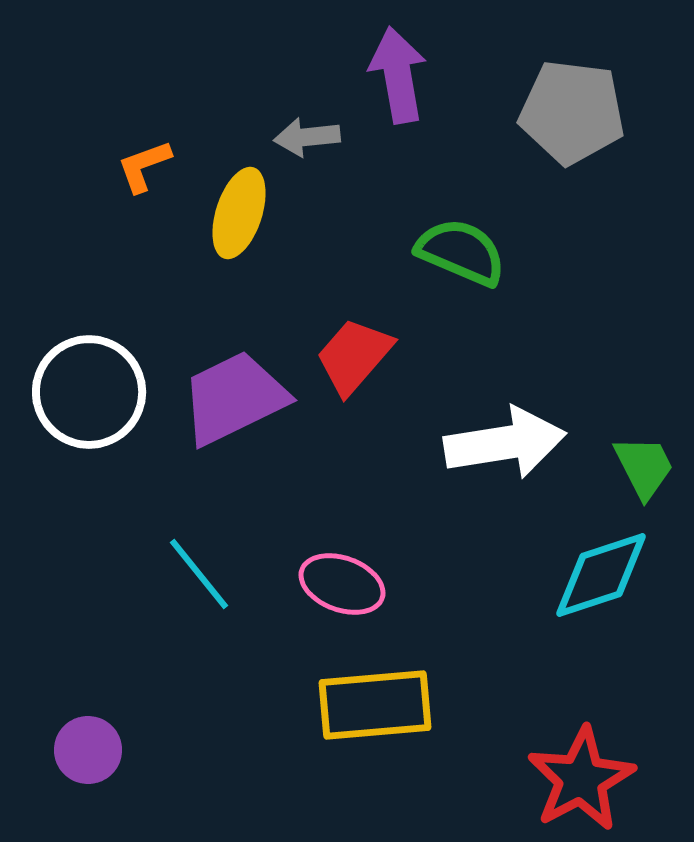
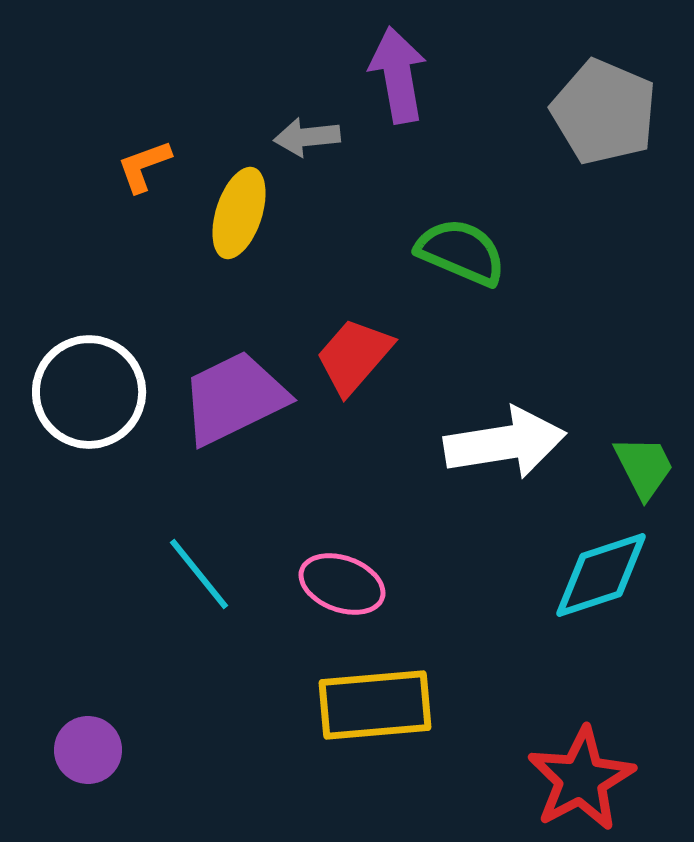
gray pentagon: moved 32 px right; rotated 16 degrees clockwise
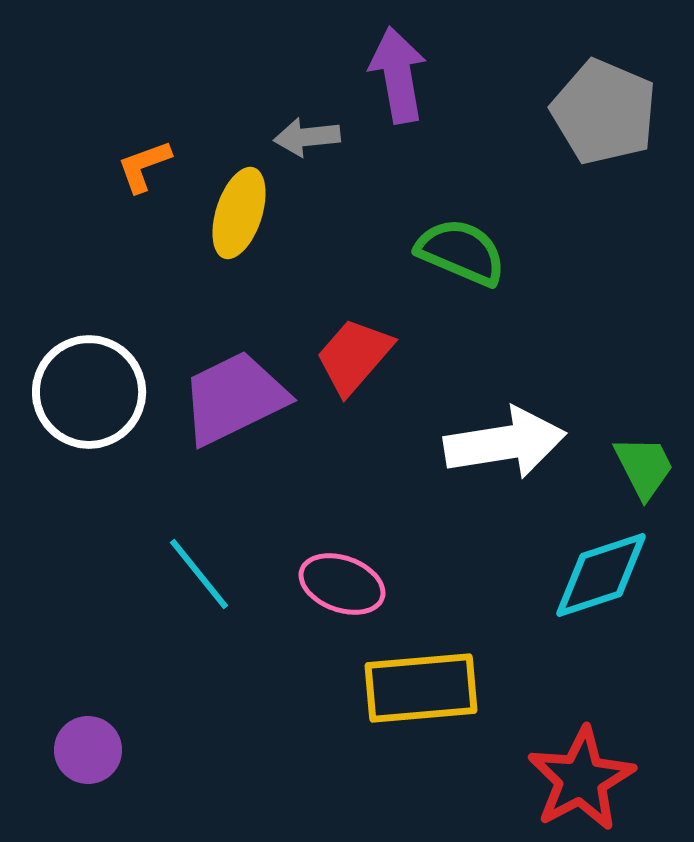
yellow rectangle: moved 46 px right, 17 px up
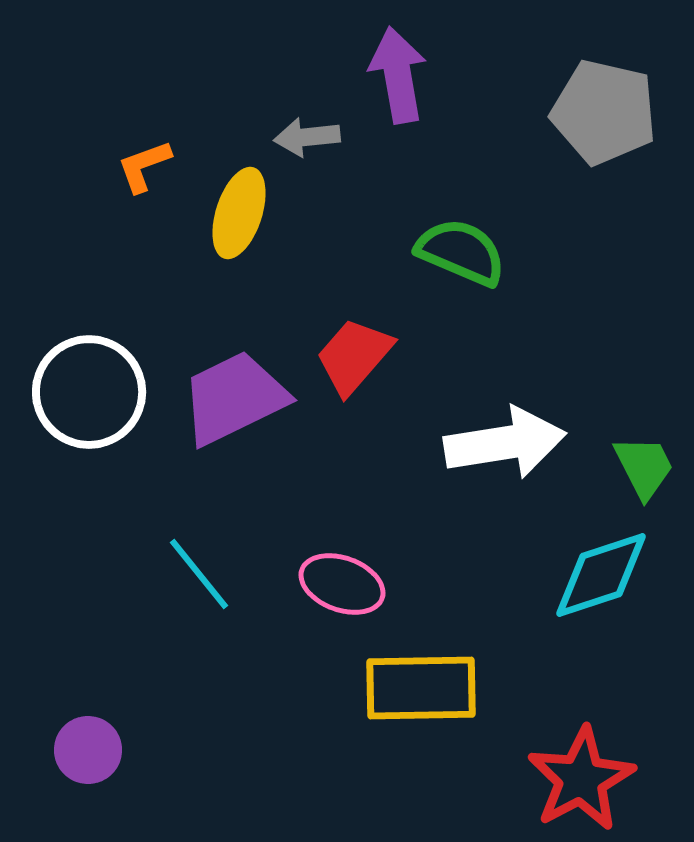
gray pentagon: rotated 10 degrees counterclockwise
yellow rectangle: rotated 4 degrees clockwise
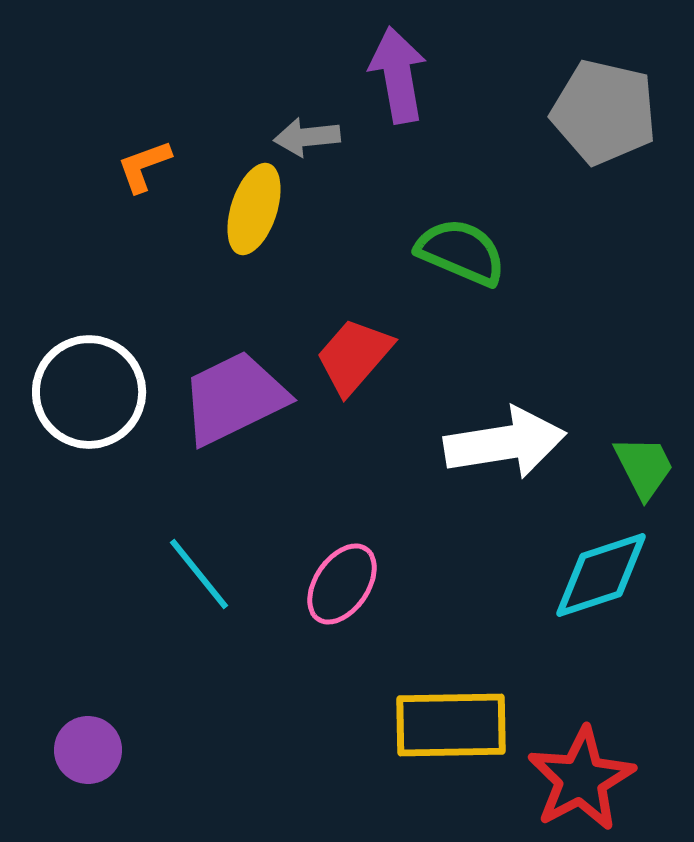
yellow ellipse: moved 15 px right, 4 px up
pink ellipse: rotated 76 degrees counterclockwise
yellow rectangle: moved 30 px right, 37 px down
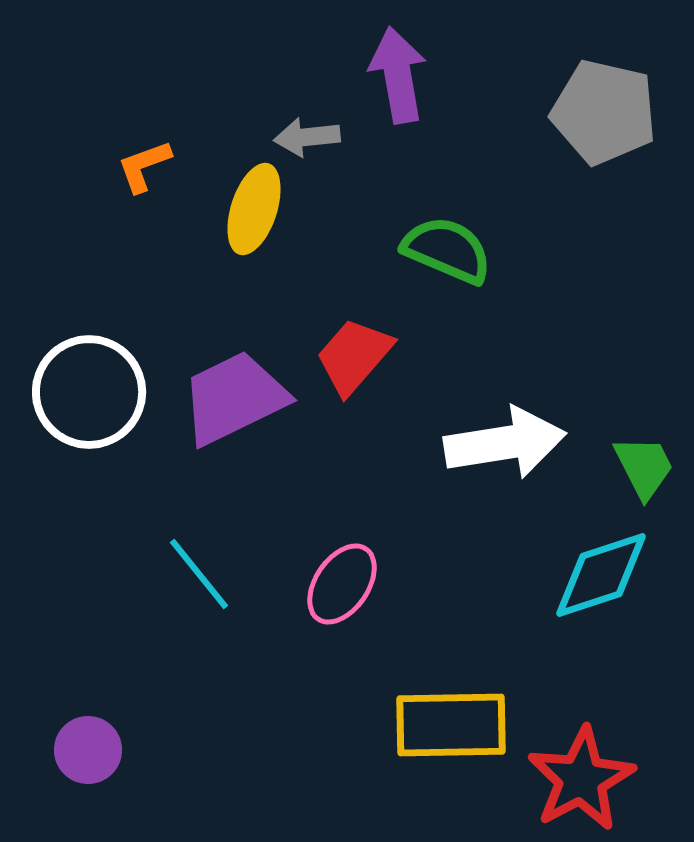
green semicircle: moved 14 px left, 2 px up
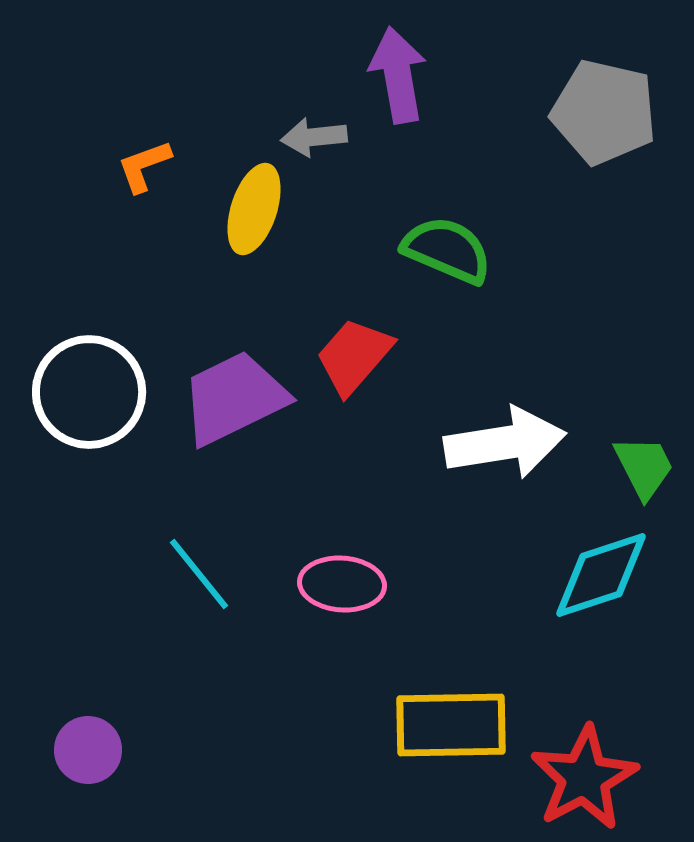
gray arrow: moved 7 px right
pink ellipse: rotated 60 degrees clockwise
red star: moved 3 px right, 1 px up
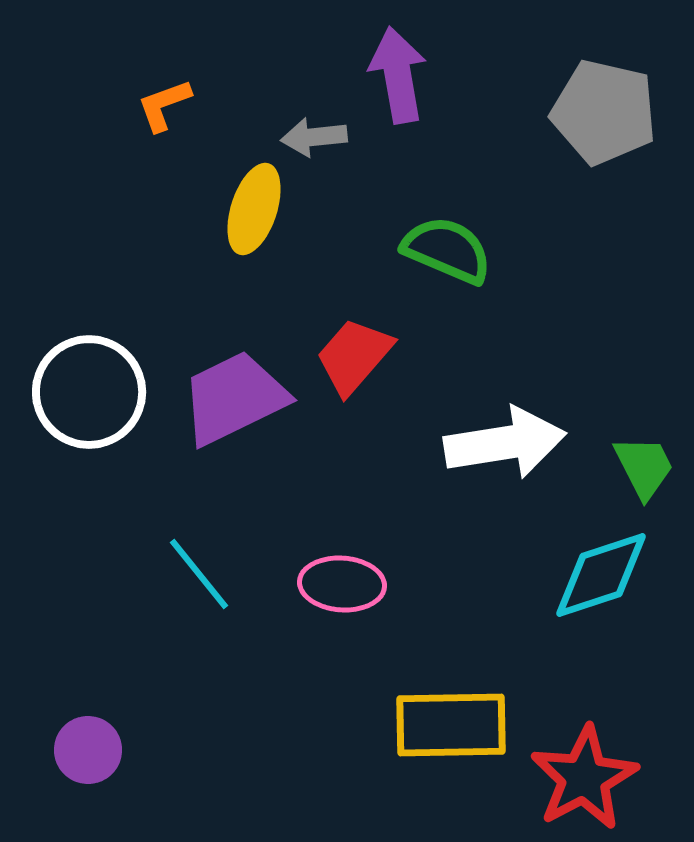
orange L-shape: moved 20 px right, 61 px up
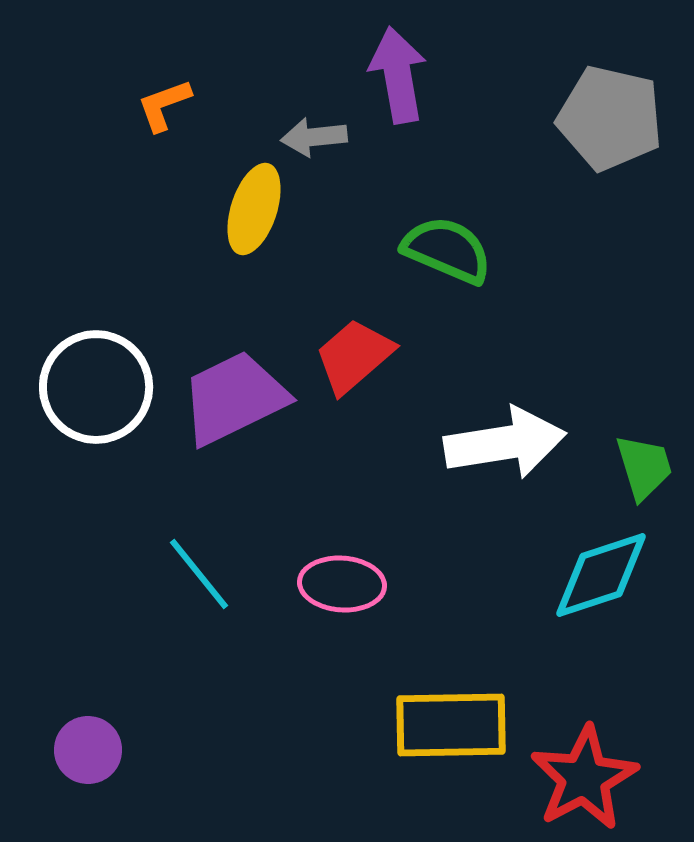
gray pentagon: moved 6 px right, 6 px down
red trapezoid: rotated 8 degrees clockwise
white circle: moved 7 px right, 5 px up
green trapezoid: rotated 10 degrees clockwise
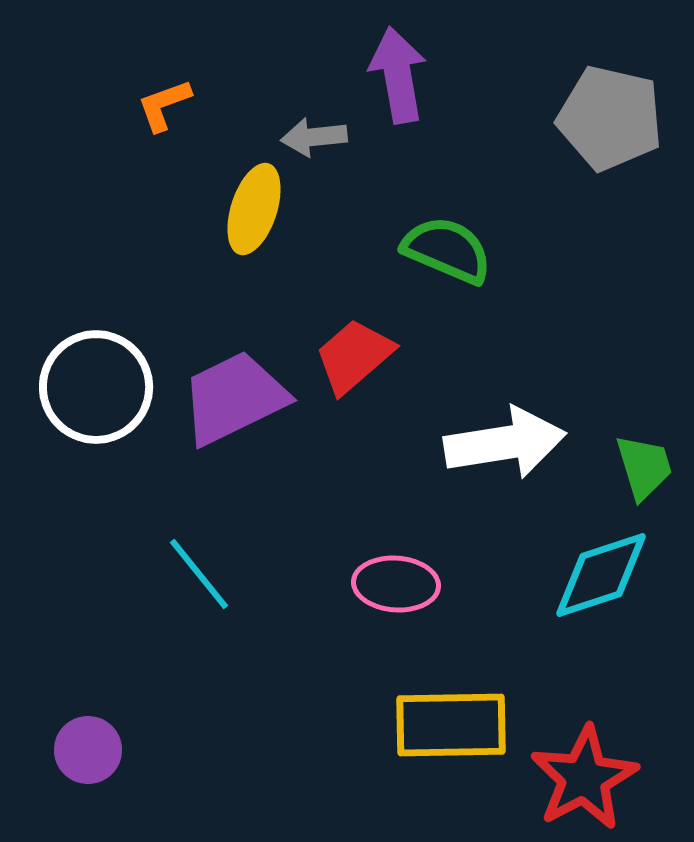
pink ellipse: moved 54 px right
